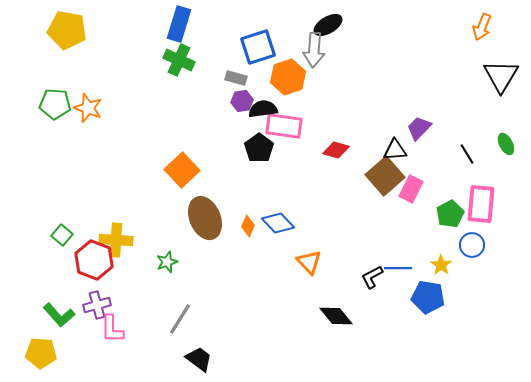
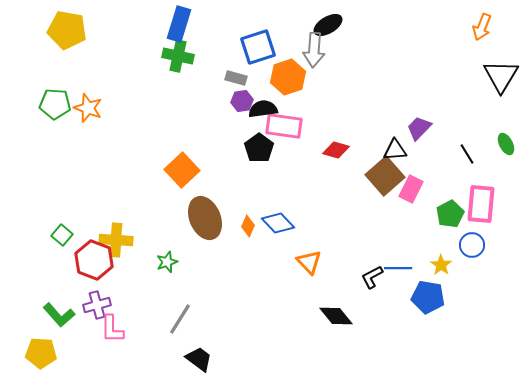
green cross at (179, 60): moved 1 px left, 4 px up; rotated 12 degrees counterclockwise
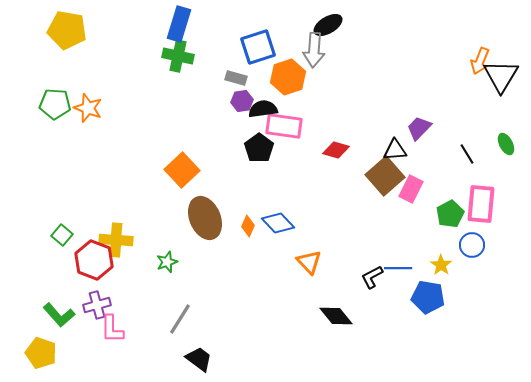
orange arrow at (482, 27): moved 2 px left, 34 px down
yellow pentagon at (41, 353): rotated 16 degrees clockwise
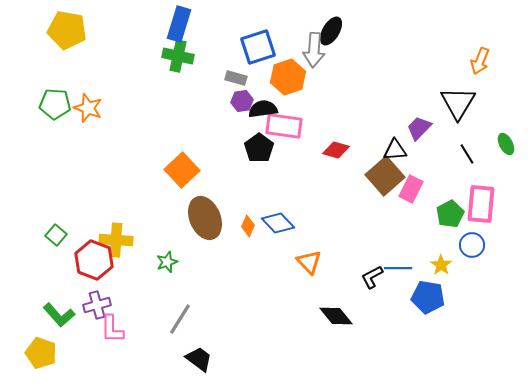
black ellipse at (328, 25): moved 3 px right, 6 px down; rotated 28 degrees counterclockwise
black triangle at (501, 76): moved 43 px left, 27 px down
green square at (62, 235): moved 6 px left
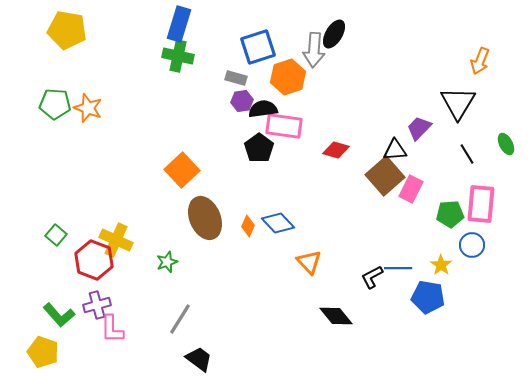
black ellipse at (331, 31): moved 3 px right, 3 px down
green pentagon at (450, 214): rotated 24 degrees clockwise
yellow cross at (116, 240): rotated 20 degrees clockwise
yellow pentagon at (41, 353): moved 2 px right, 1 px up
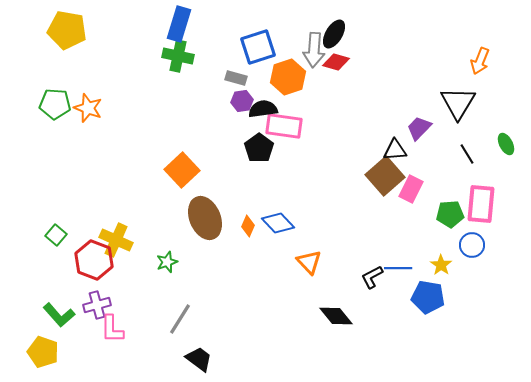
red diamond at (336, 150): moved 88 px up
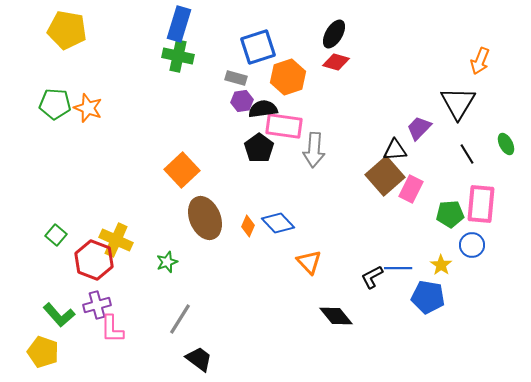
gray arrow at (314, 50): moved 100 px down
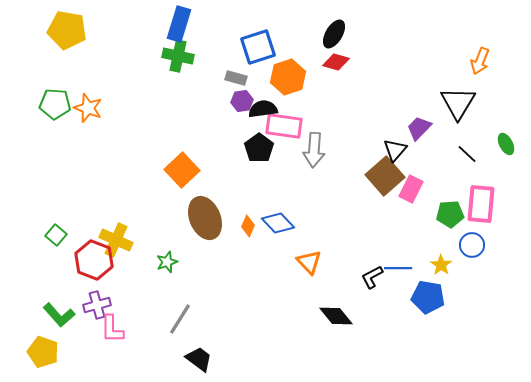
black triangle at (395, 150): rotated 45 degrees counterclockwise
black line at (467, 154): rotated 15 degrees counterclockwise
